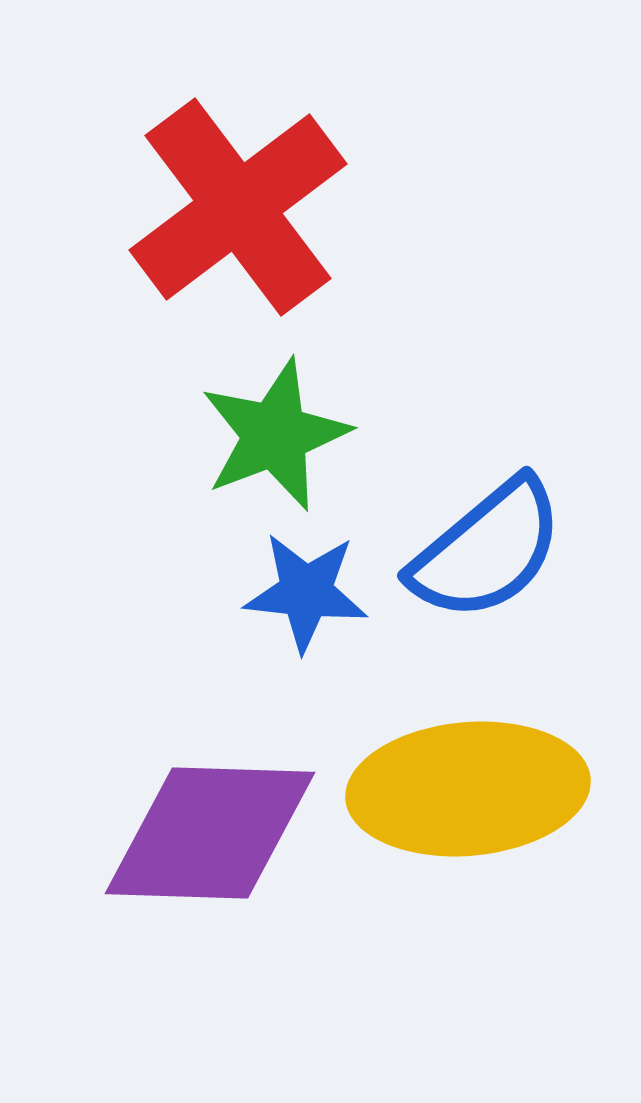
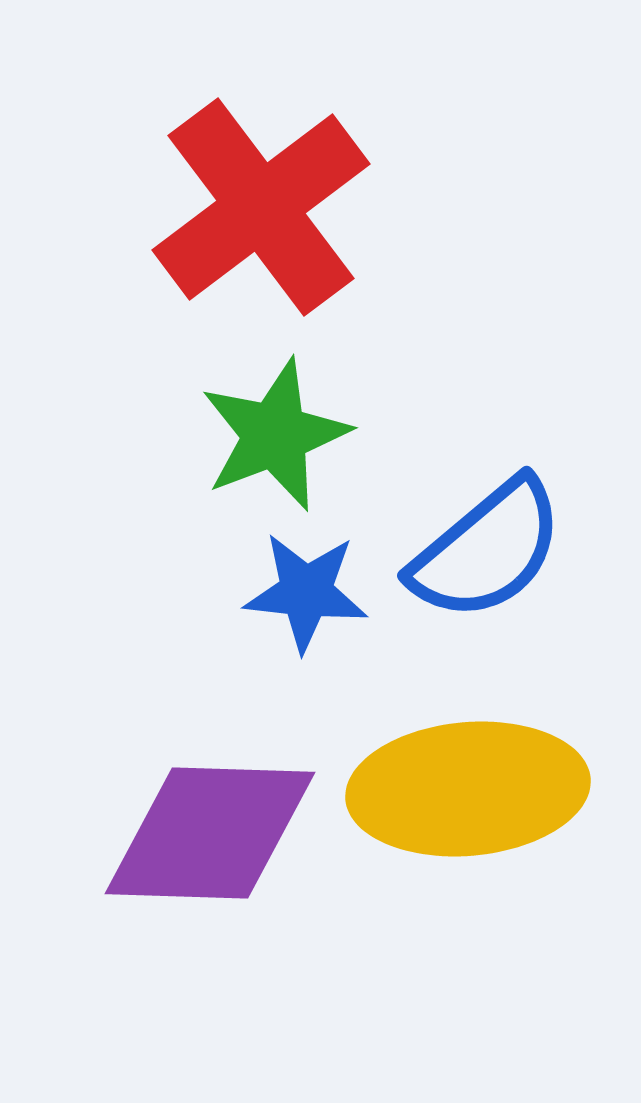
red cross: moved 23 px right
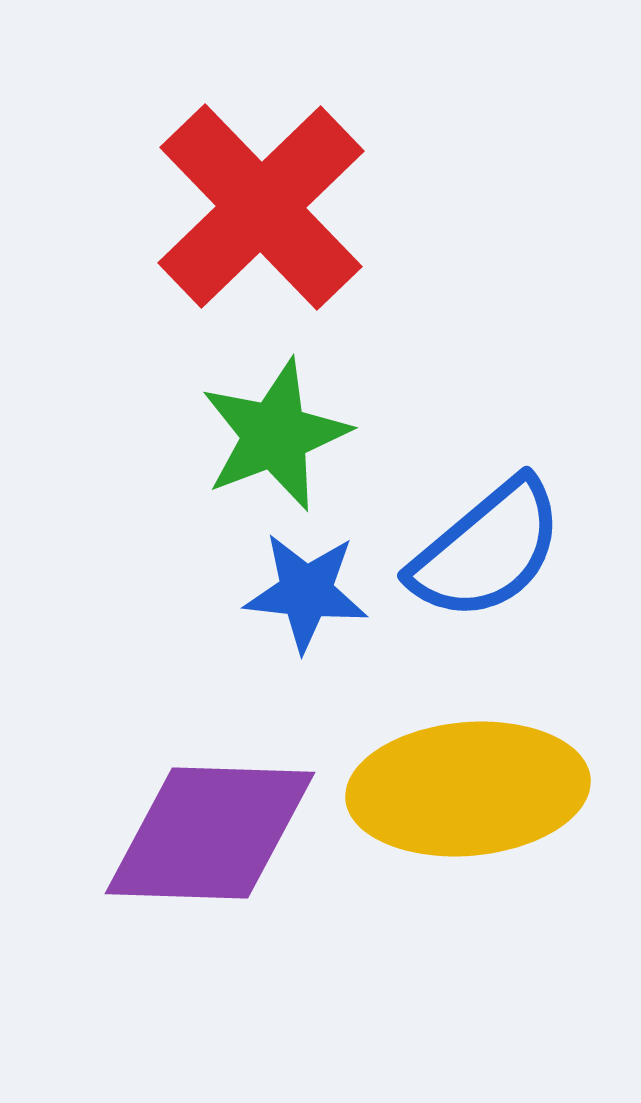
red cross: rotated 7 degrees counterclockwise
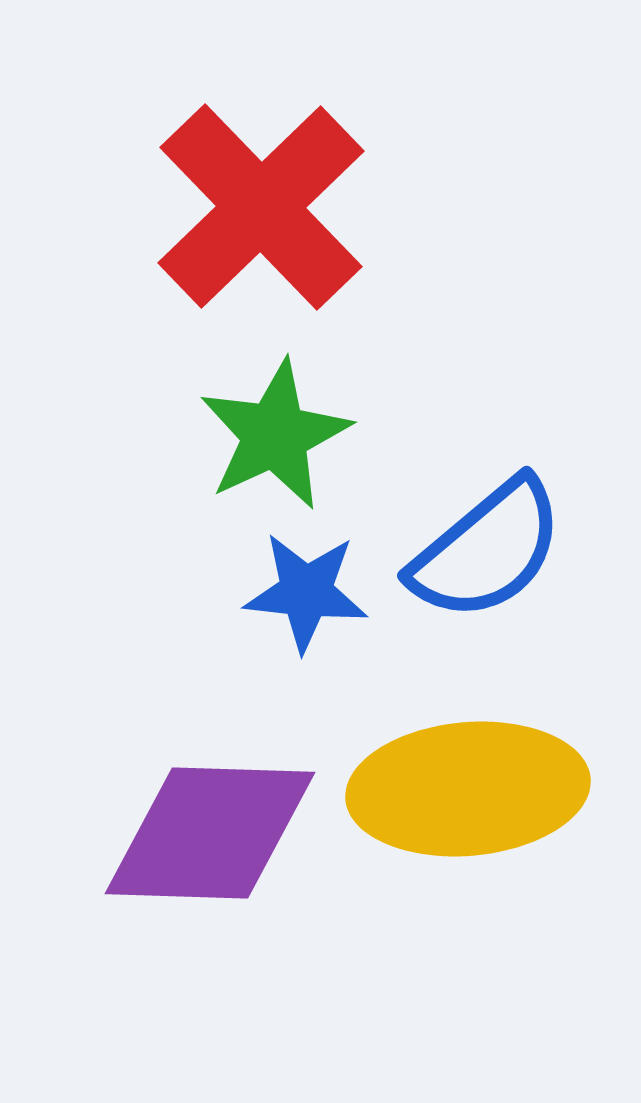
green star: rotated 4 degrees counterclockwise
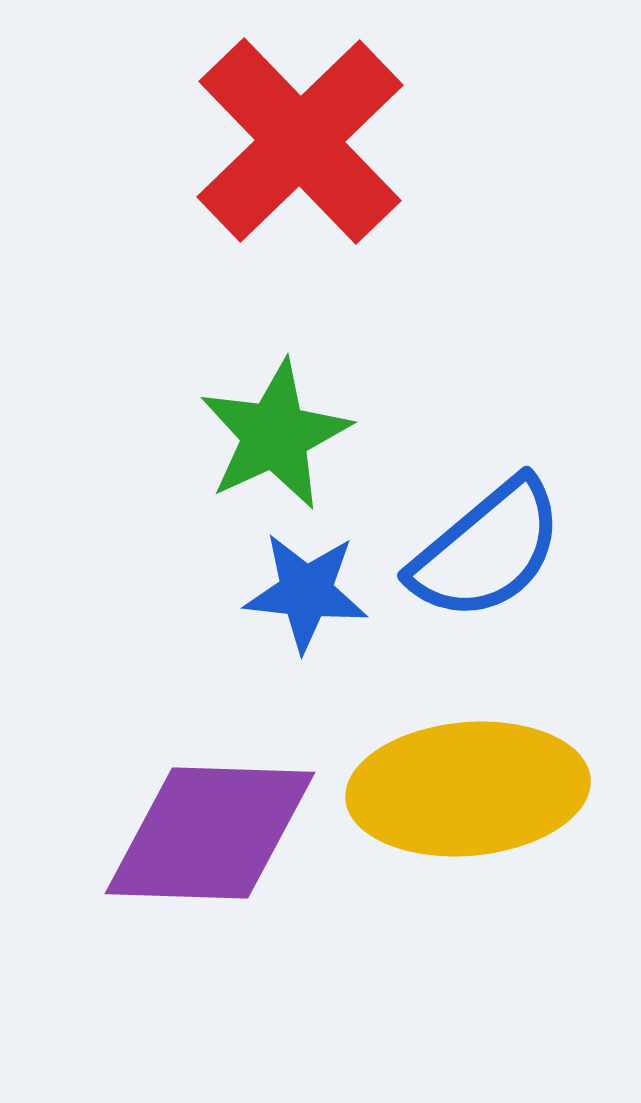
red cross: moved 39 px right, 66 px up
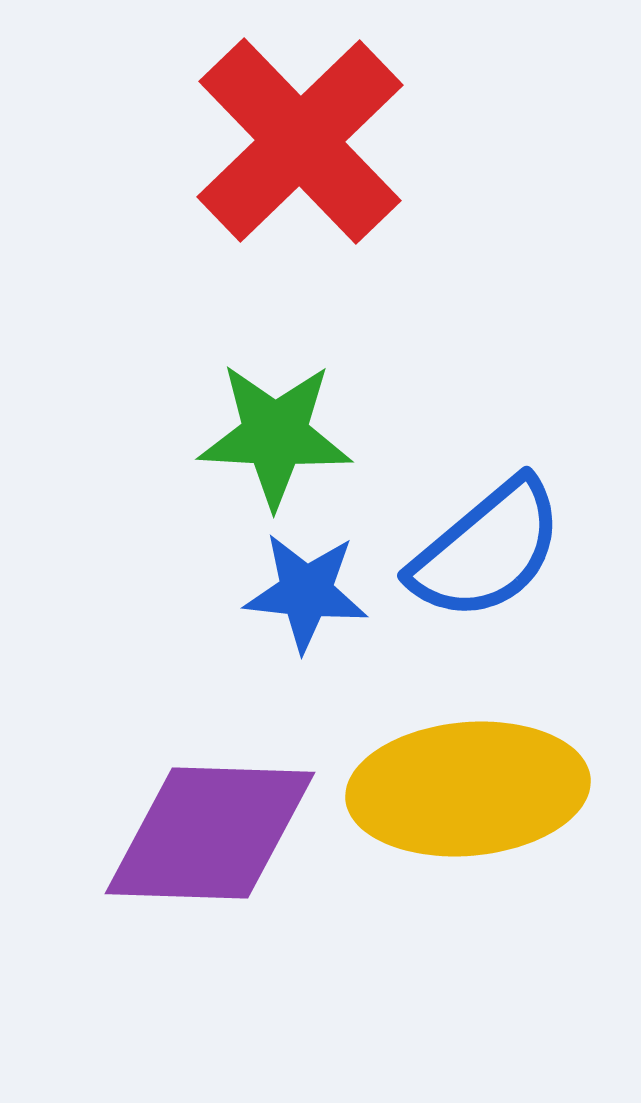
green star: rotated 28 degrees clockwise
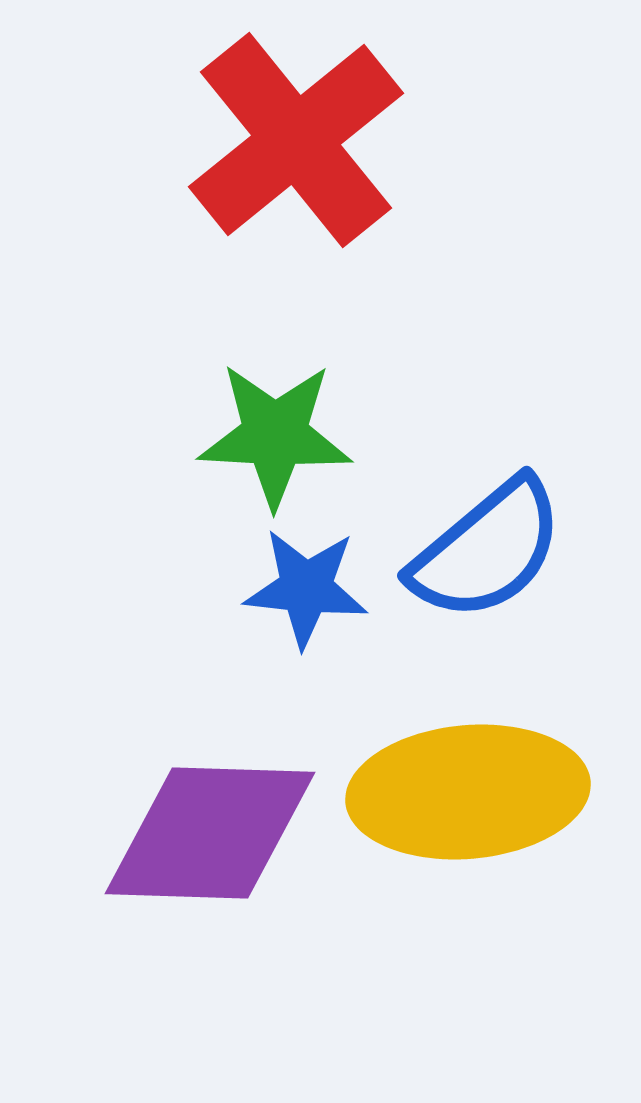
red cross: moved 4 px left, 1 px up; rotated 5 degrees clockwise
blue star: moved 4 px up
yellow ellipse: moved 3 px down
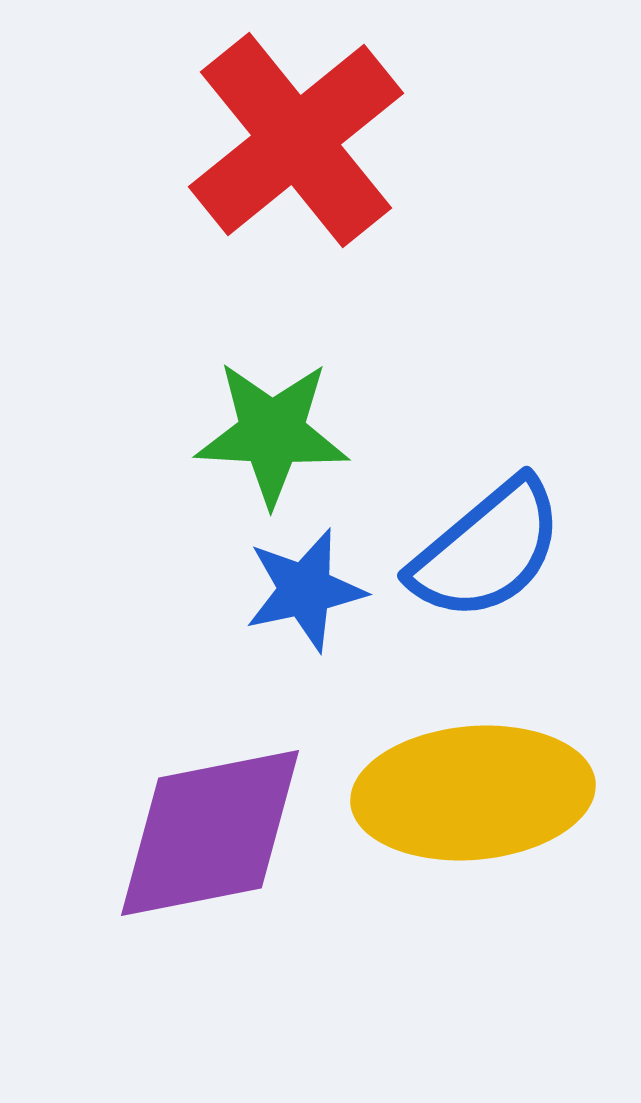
green star: moved 3 px left, 2 px up
blue star: moved 1 px left, 2 px down; rotated 18 degrees counterclockwise
yellow ellipse: moved 5 px right, 1 px down
purple diamond: rotated 13 degrees counterclockwise
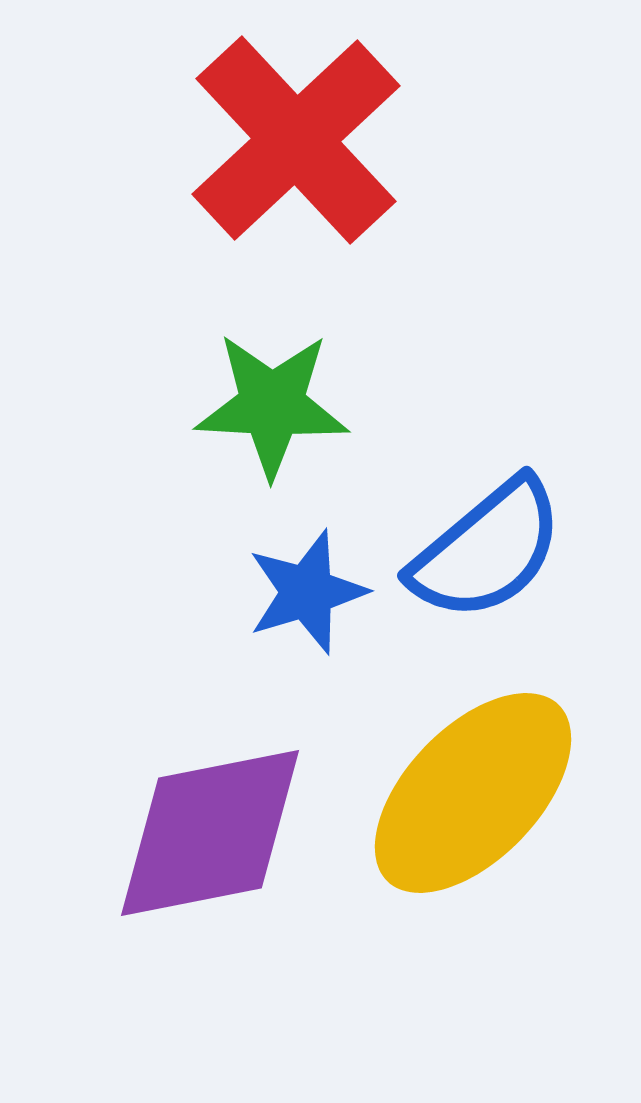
red cross: rotated 4 degrees counterclockwise
green star: moved 28 px up
blue star: moved 2 px right, 2 px down; rotated 5 degrees counterclockwise
yellow ellipse: rotated 41 degrees counterclockwise
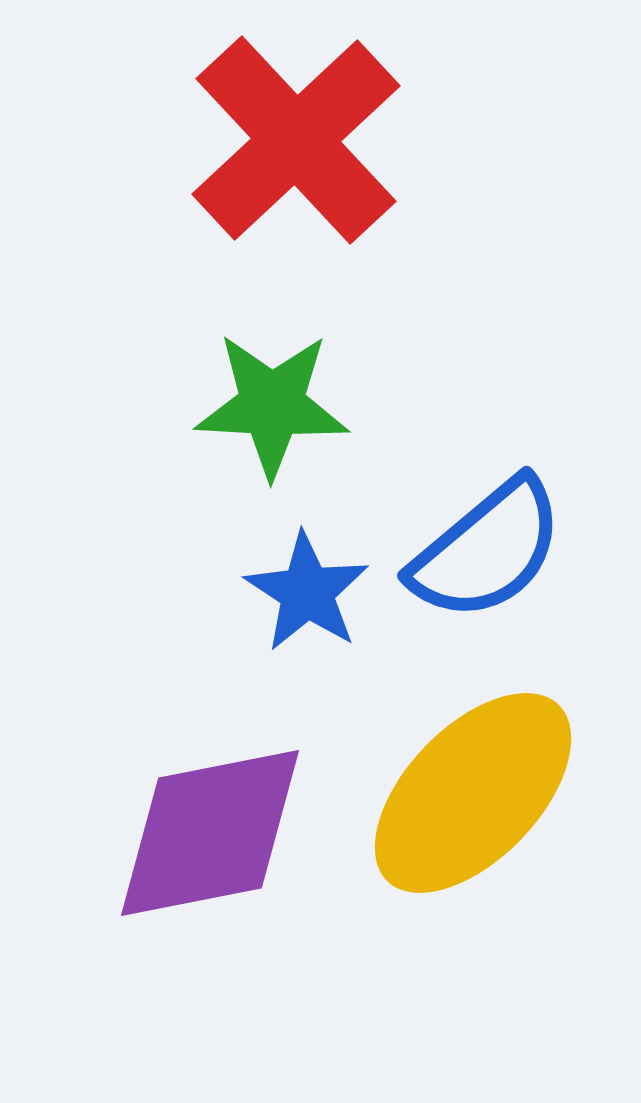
blue star: rotated 22 degrees counterclockwise
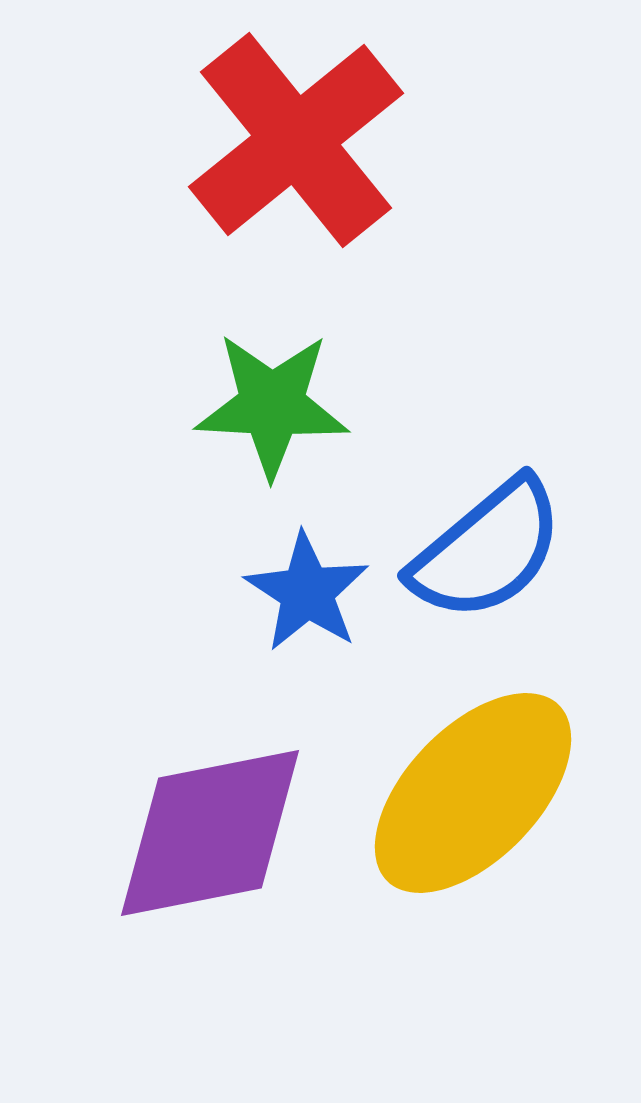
red cross: rotated 4 degrees clockwise
